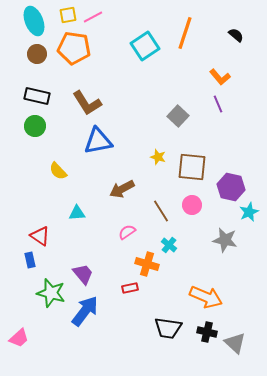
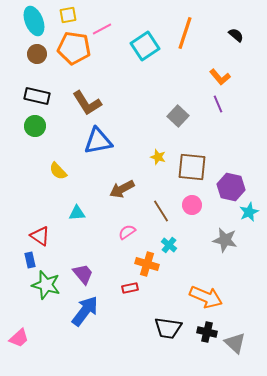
pink line: moved 9 px right, 12 px down
green star: moved 5 px left, 8 px up
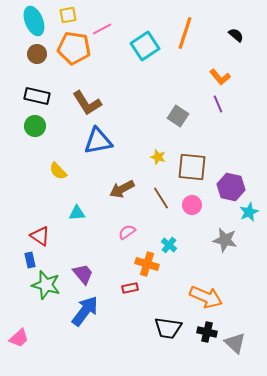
gray square: rotated 10 degrees counterclockwise
brown line: moved 13 px up
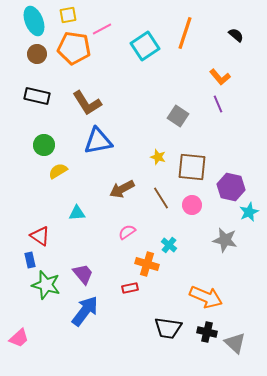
green circle: moved 9 px right, 19 px down
yellow semicircle: rotated 102 degrees clockwise
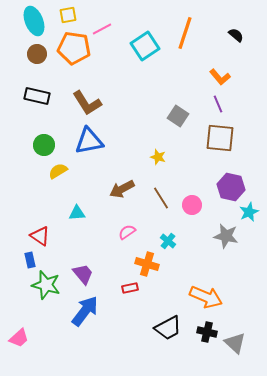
blue triangle: moved 9 px left
brown square: moved 28 px right, 29 px up
gray star: moved 1 px right, 4 px up
cyan cross: moved 1 px left, 4 px up
black trapezoid: rotated 36 degrees counterclockwise
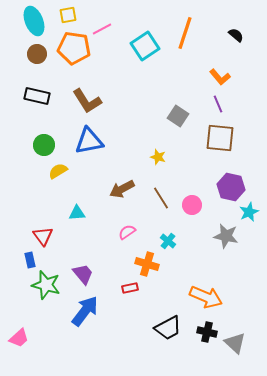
brown L-shape: moved 2 px up
red triangle: moved 3 px right; rotated 20 degrees clockwise
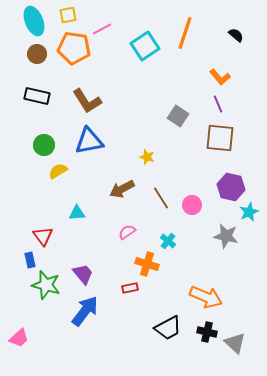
yellow star: moved 11 px left
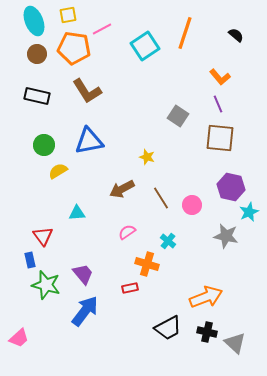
brown L-shape: moved 10 px up
orange arrow: rotated 44 degrees counterclockwise
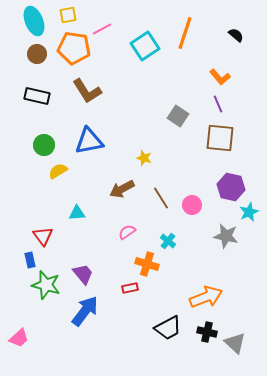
yellow star: moved 3 px left, 1 px down
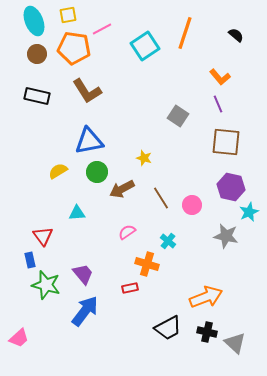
brown square: moved 6 px right, 4 px down
green circle: moved 53 px right, 27 px down
